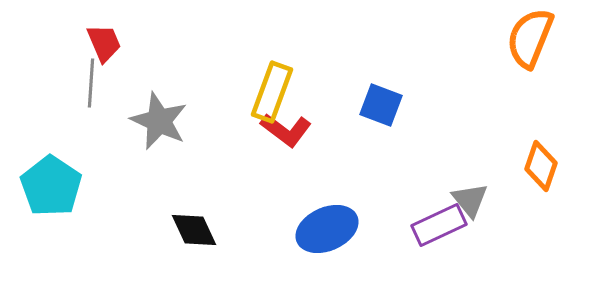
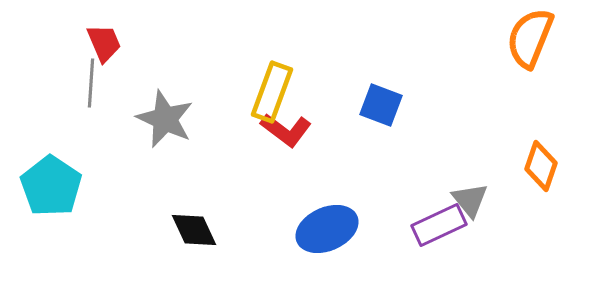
gray star: moved 6 px right, 2 px up
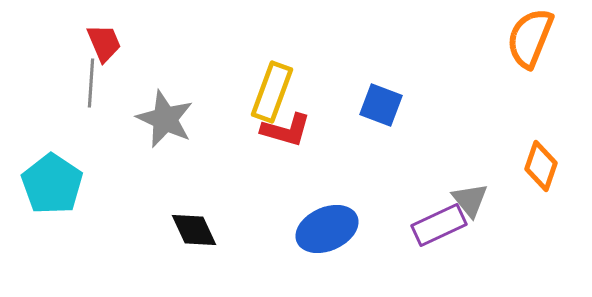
red L-shape: rotated 21 degrees counterclockwise
cyan pentagon: moved 1 px right, 2 px up
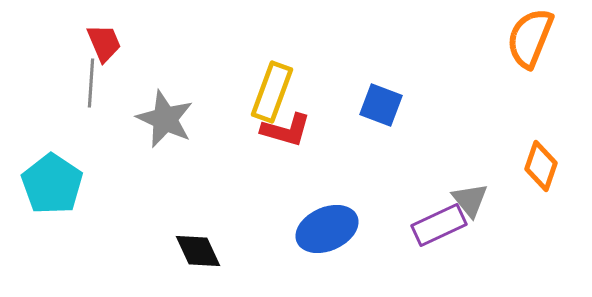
black diamond: moved 4 px right, 21 px down
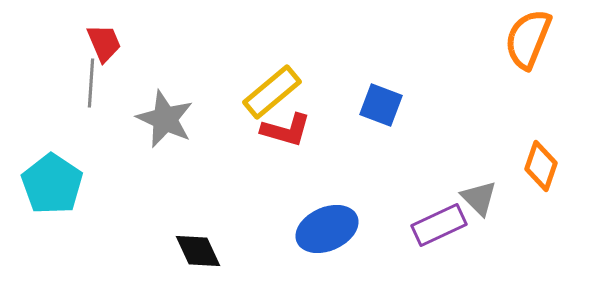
orange semicircle: moved 2 px left, 1 px down
yellow rectangle: rotated 30 degrees clockwise
gray triangle: moved 9 px right, 2 px up; rotated 6 degrees counterclockwise
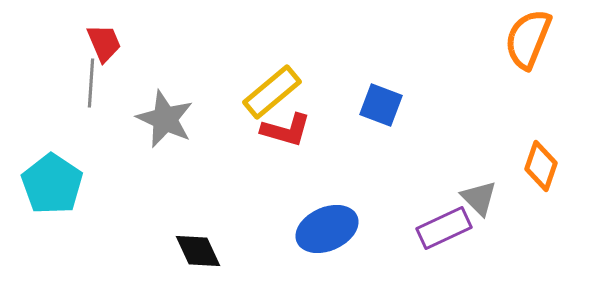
purple rectangle: moved 5 px right, 3 px down
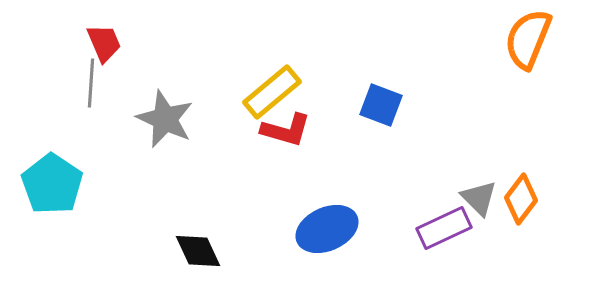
orange diamond: moved 20 px left, 33 px down; rotated 18 degrees clockwise
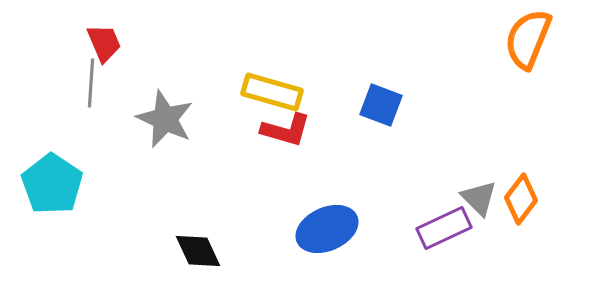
yellow rectangle: rotated 56 degrees clockwise
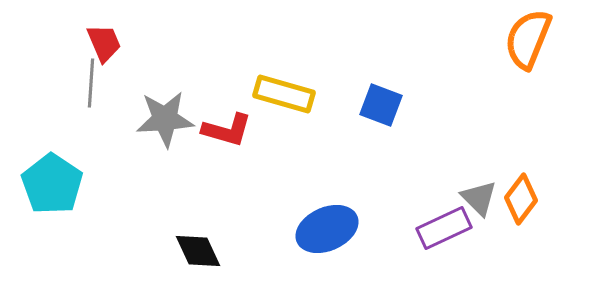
yellow rectangle: moved 12 px right, 2 px down
gray star: rotated 28 degrees counterclockwise
red L-shape: moved 59 px left
